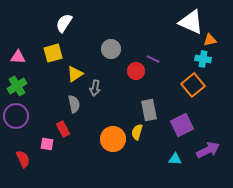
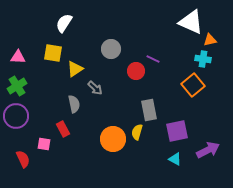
yellow square: rotated 24 degrees clockwise
yellow triangle: moved 5 px up
gray arrow: rotated 56 degrees counterclockwise
purple square: moved 5 px left, 6 px down; rotated 15 degrees clockwise
pink square: moved 3 px left
cyan triangle: rotated 24 degrees clockwise
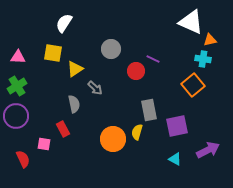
purple square: moved 5 px up
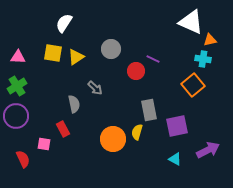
yellow triangle: moved 1 px right, 12 px up
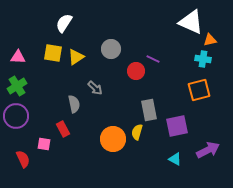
orange square: moved 6 px right, 5 px down; rotated 25 degrees clockwise
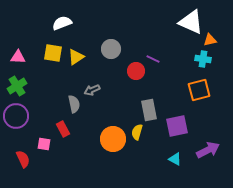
white semicircle: moved 2 px left; rotated 36 degrees clockwise
gray arrow: moved 3 px left, 2 px down; rotated 112 degrees clockwise
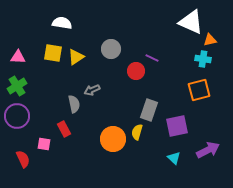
white semicircle: rotated 30 degrees clockwise
purple line: moved 1 px left, 1 px up
gray rectangle: rotated 30 degrees clockwise
purple circle: moved 1 px right
red rectangle: moved 1 px right
cyan triangle: moved 1 px left, 1 px up; rotated 16 degrees clockwise
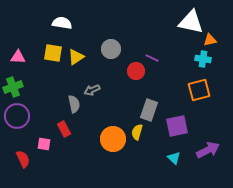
white triangle: rotated 12 degrees counterclockwise
green cross: moved 4 px left, 1 px down; rotated 12 degrees clockwise
